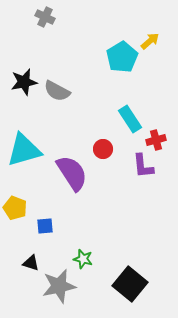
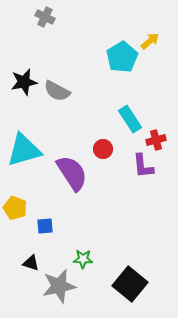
green star: rotated 12 degrees counterclockwise
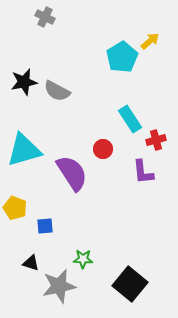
purple L-shape: moved 6 px down
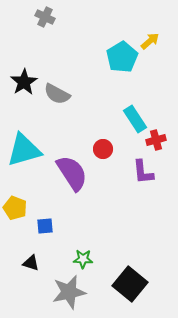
black star: rotated 20 degrees counterclockwise
gray semicircle: moved 3 px down
cyan rectangle: moved 5 px right
gray star: moved 10 px right, 6 px down
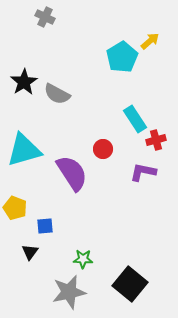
purple L-shape: rotated 108 degrees clockwise
black triangle: moved 1 px left, 11 px up; rotated 48 degrees clockwise
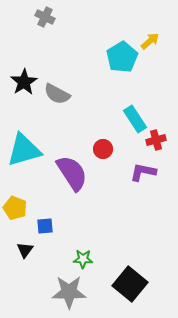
black triangle: moved 5 px left, 2 px up
gray star: rotated 12 degrees clockwise
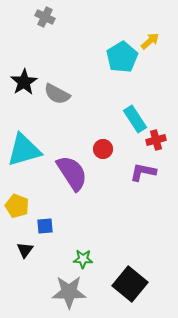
yellow pentagon: moved 2 px right, 2 px up
